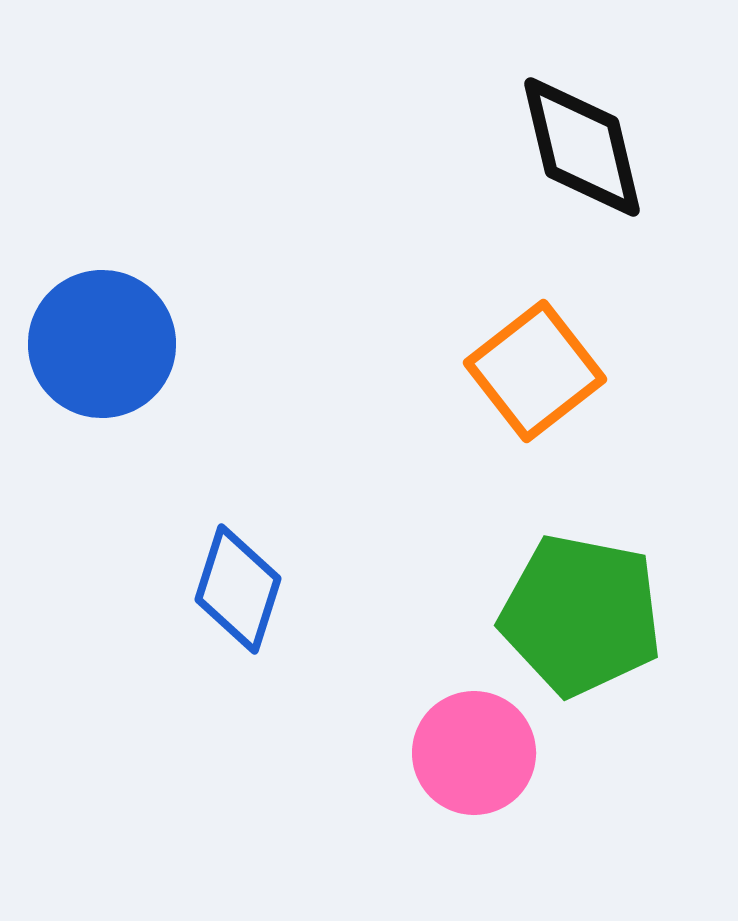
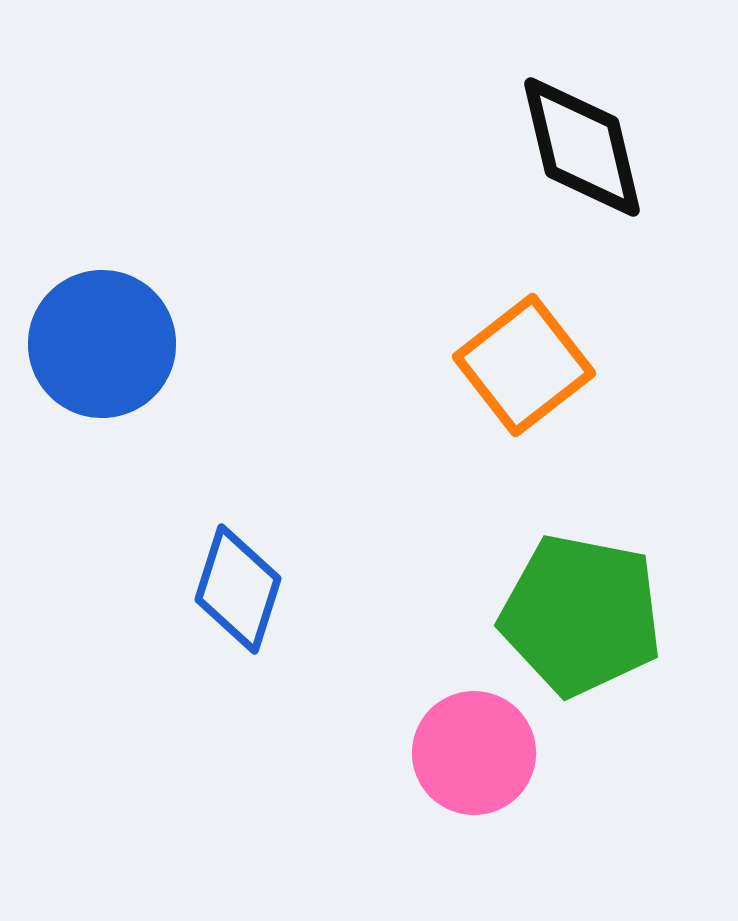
orange square: moved 11 px left, 6 px up
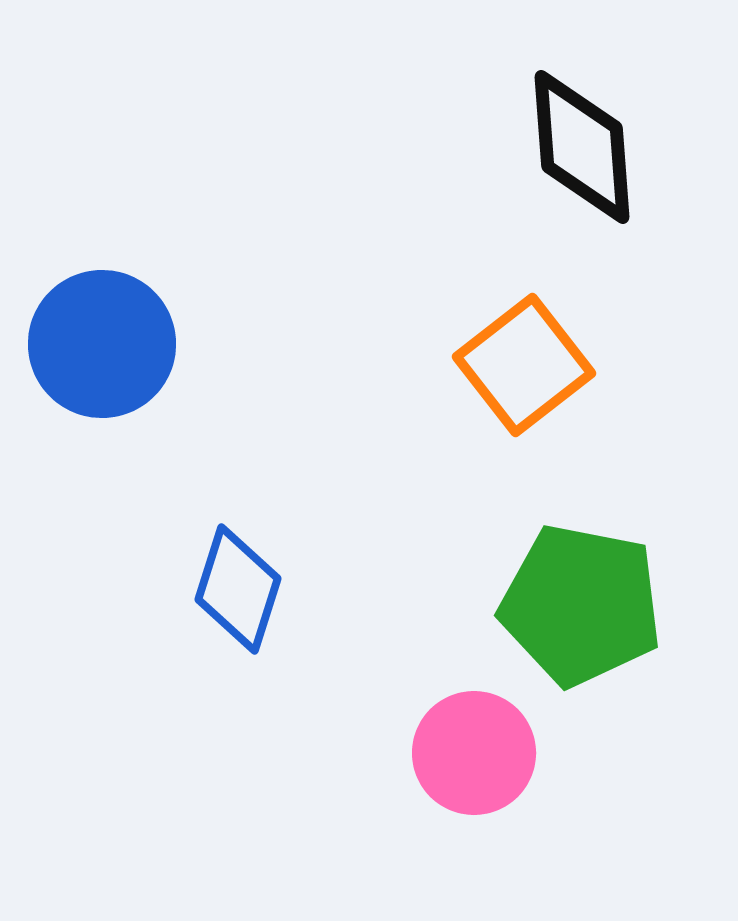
black diamond: rotated 9 degrees clockwise
green pentagon: moved 10 px up
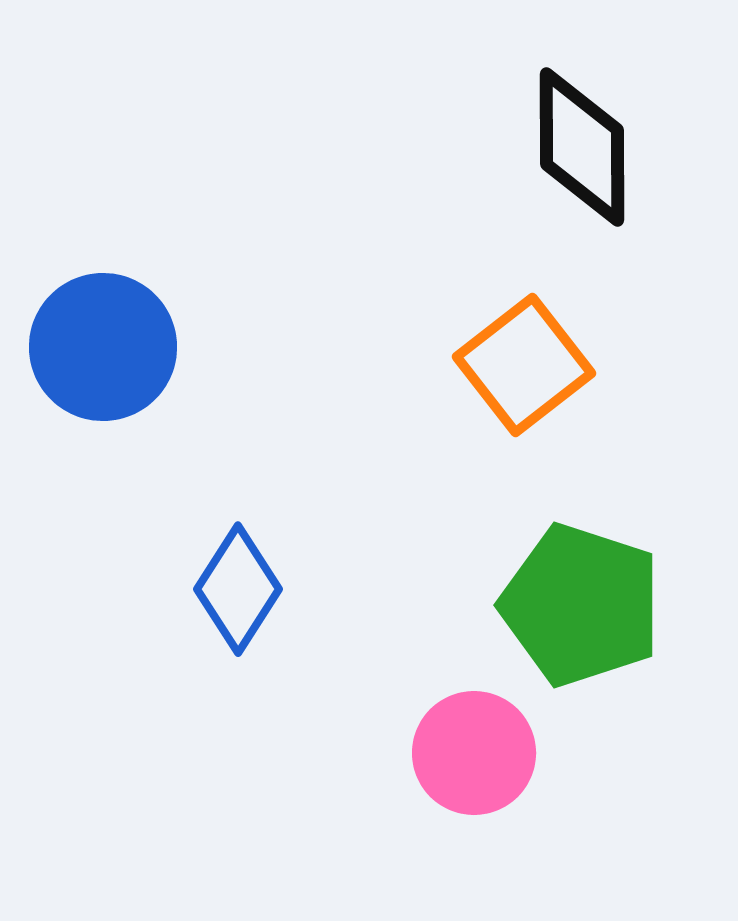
black diamond: rotated 4 degrees clockwise
blue circle: moved 1 px right, 3 px down
blue diamond: rotated 15 degrees clockwise
green pentagon: rotated 7 degrees clockwise
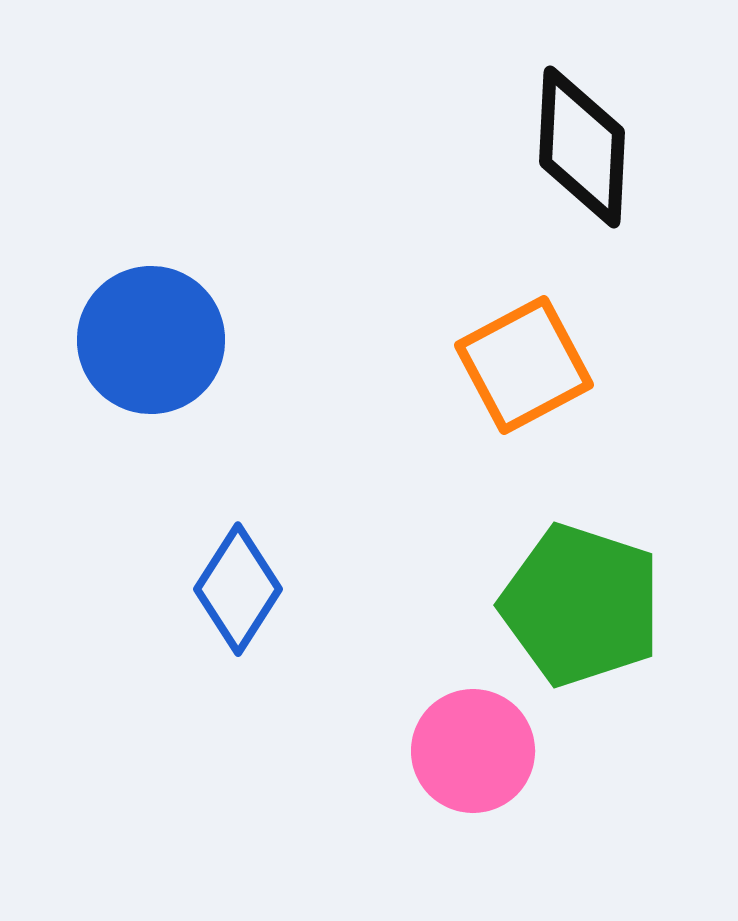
black diamond: rotated 3 degrees clockwise
blue circle: moved 48 px right, 7 px up
orange square: rotated 10 degrees clockwise
pink circle: moved 1 px left, 2 px up
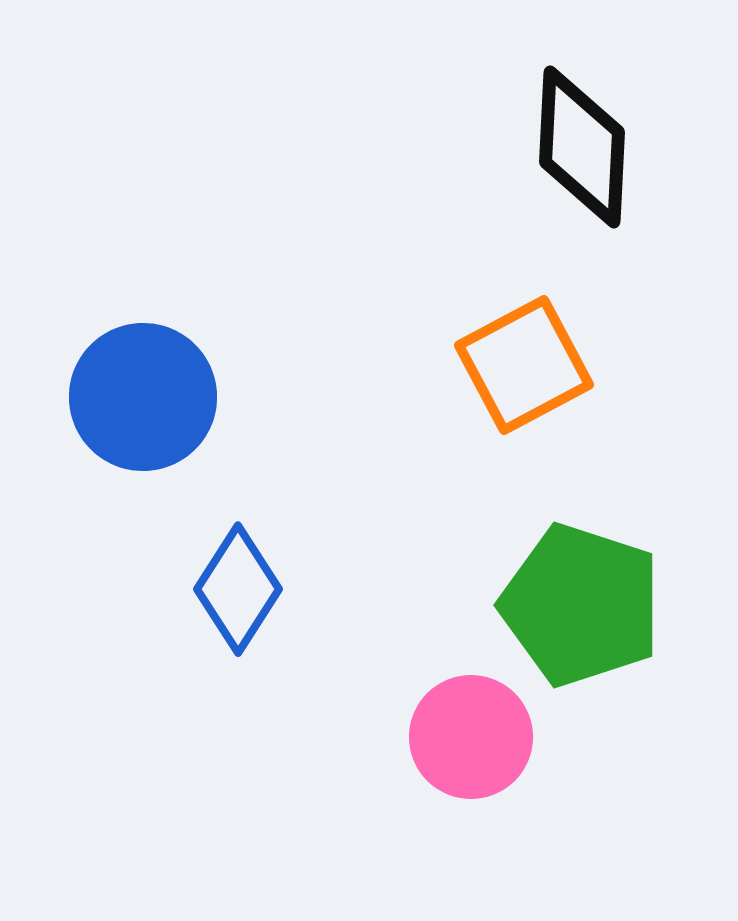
blue circle: moved 8 px left, 57 px down
pink circle: moved 2 px left, 14 px up
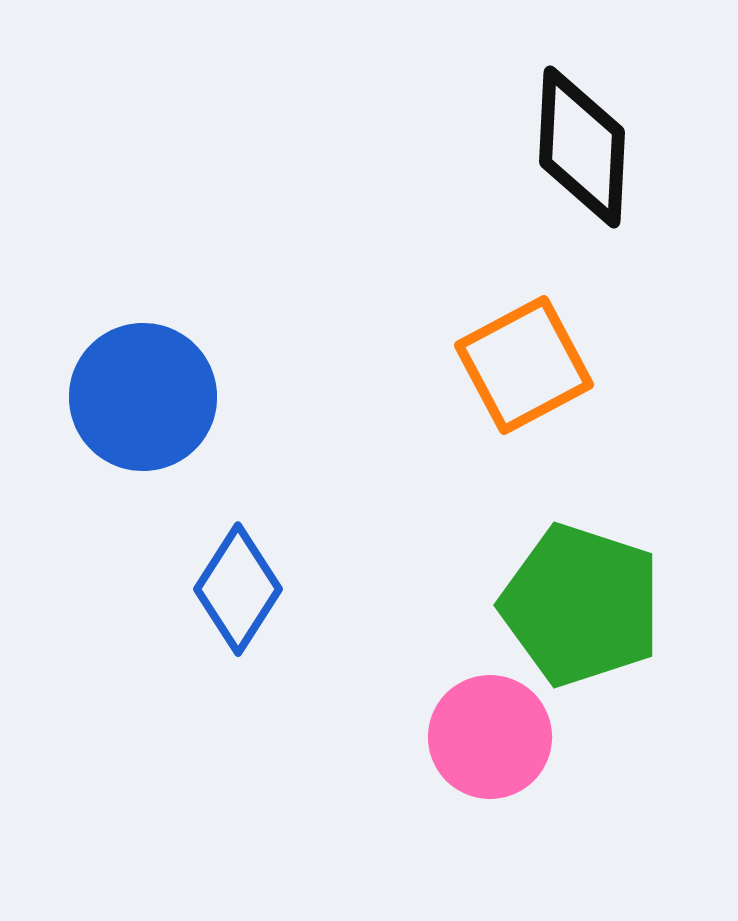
pink circle: moved 19 px right
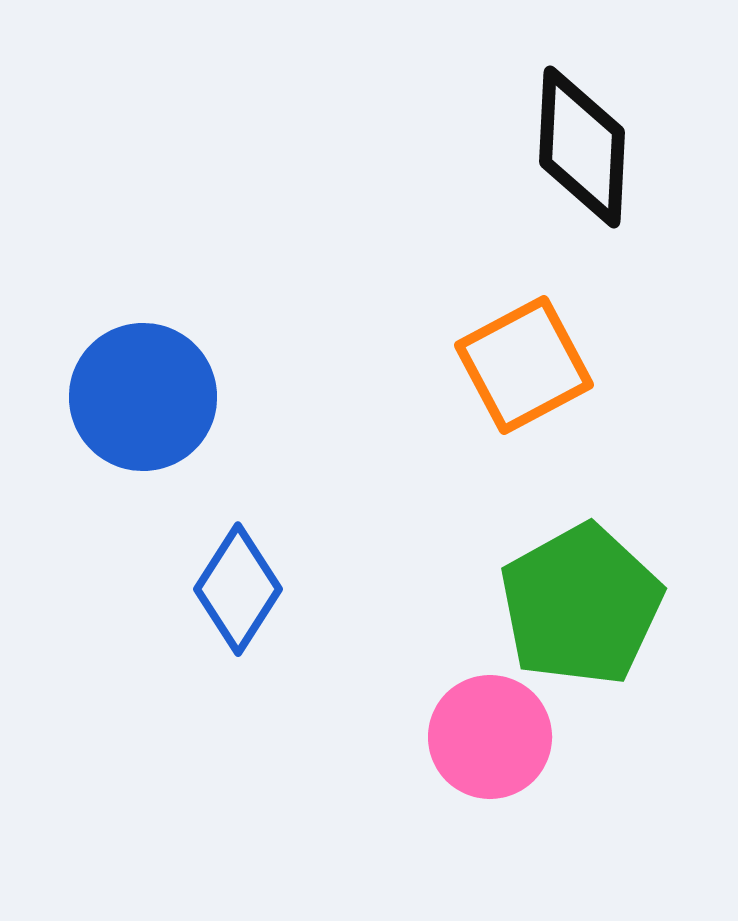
green pentagon: rotated 25 degrees clockwise
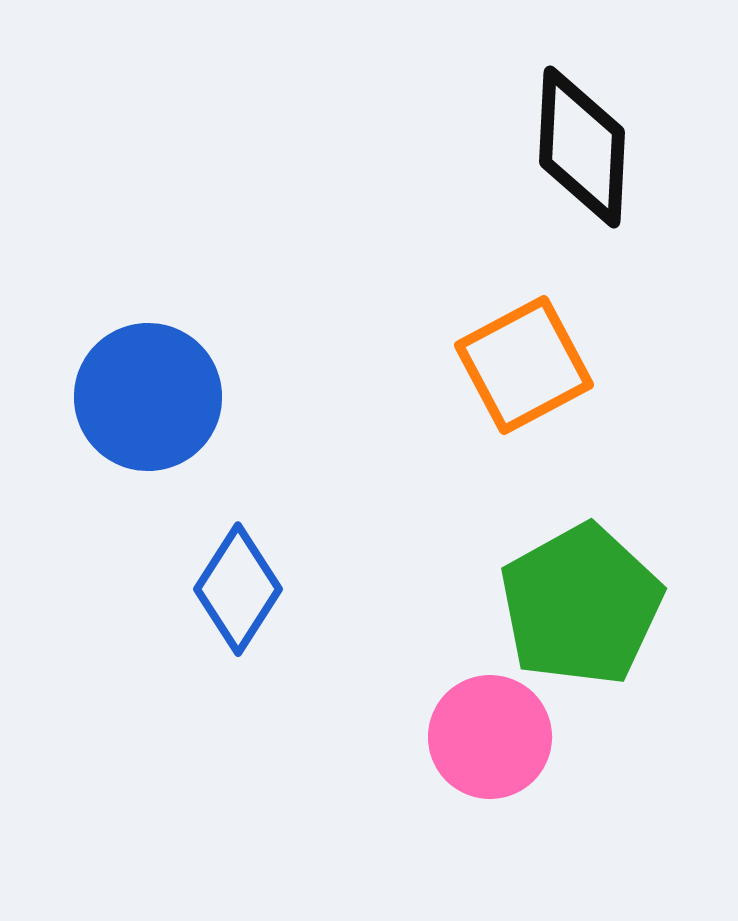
blue circle: moved 5 px right
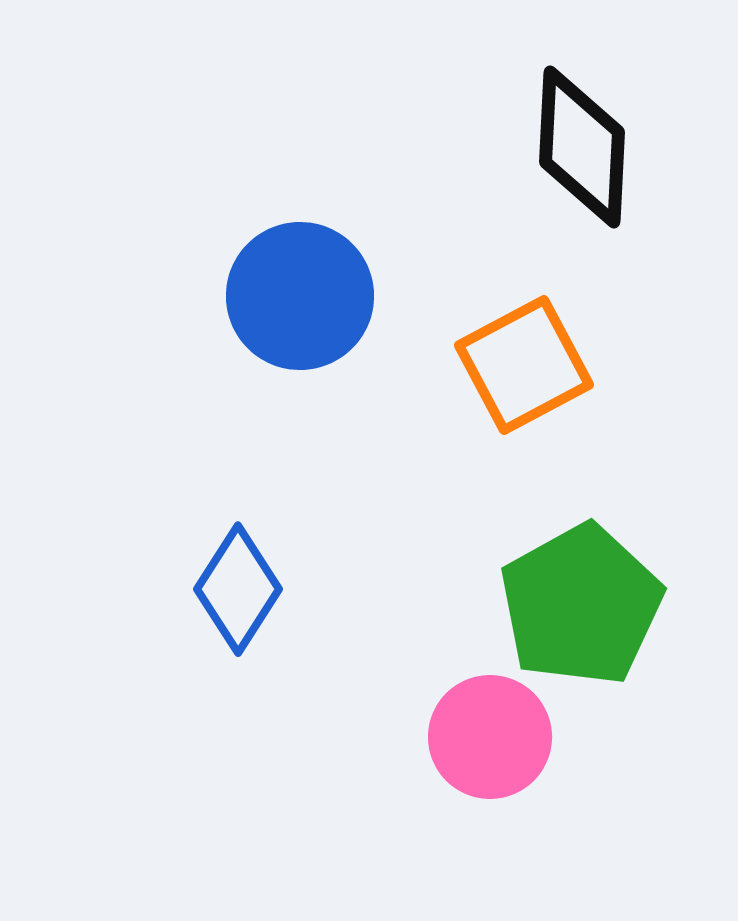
blue circle: moved 152 px right, 101 px up
